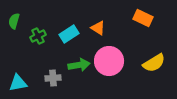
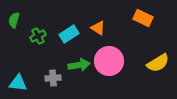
green semicircle: moved 1 px up
yellow semicircle: moved 4 px right
cyan triangle: rotated 18 degrees clockwise
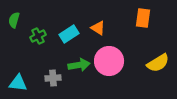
orange rectangle: rotated 72 degrees clockwise
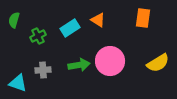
orange triangle: moved 8 px up
cyan rectangle: moved 1 px right, 6 px up
pink circle: moved 1 px right
gray cross: moved 10 px left, 8 px up
cyan triangle: rotated 12 degrees clockwise
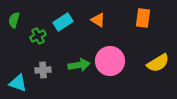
cyan rectangle: moved 7 px left, 6 px up
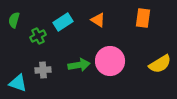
yellow semicircle: moved 2 px right, 1 px down
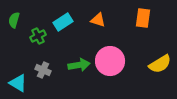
orange triangle: rotated 14 degrees counterclockwise
gray cross: rotated 28 degrees clockwise
cyan triangle: rotated 12 degrees clockwise
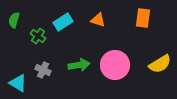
green cross: rotated 28 degrees counterclockwise
pink circle: moved 5 px right, 4 px down
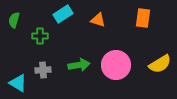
cyan rectangle: moved 8 px up
green cross: moved 2 px right; rotated 35 degrees counterclockwise
pink circle: moved 1 px right
gray cross: rotated 28 degrees counterclockwise
